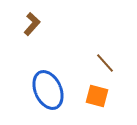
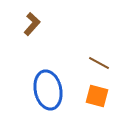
brown line: moved 6 px left; rotated 20 degrees counterclockwise
blue ellipse: rotated 12 degrees clockwise
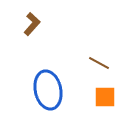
orange square: moved 8 px right, 1 px down; rotated 15 degrees counterclockwise
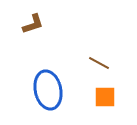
brown L-shape: moved 1 px right; rotated 30 degrees clockwise
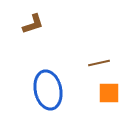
brown line: rotated 40 degrees counterclockwise
orange square: moved 4 px right, 4 px up
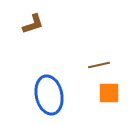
brown line: moved 2 px down
blue ellipse: moved 1 px right, 5 px down
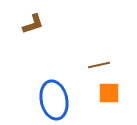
blue ellipse: moved 5 px right, 5 px down
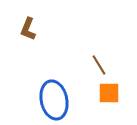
brown L-shape: moved 5 px left, 5 px down; rotated 130 degrees clockwise
brown line: rotated 70 degrees clockwise
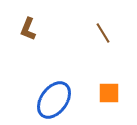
brown line: moved 4 px right, 32 px up
blue ellipse: rotated 48 degrees clockwise
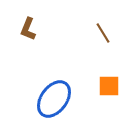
orange square: moved 7 px up
blue ellipse: moved 1 px up
